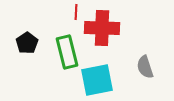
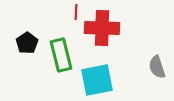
green rectangle: moved 6 px left, 3 px down
gray semicircle: moved 12 px right
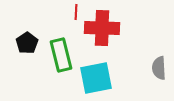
gray semicircle: moved 2 px right, 1 px down; rotated 15 degrees clockwise
cyan square: moved 1 px left, 2 px up
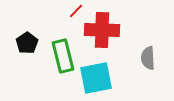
red line: moved 1 px up; rotated 42 degrees clockwise
red cross: moved 2 px down
green rectangle: moved 2 px right, 1 px down
gray semicircle: moved 11 px left, 10 px up
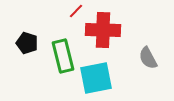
red cross: moved 1 px right
black pentagon: rotated 20 degrees counterclockwise
gray semicircle: rotated 25 degrees counterclockwise
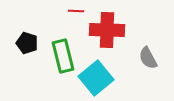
red line: rotated 49 degrees clockwise
red cross: moved 4 px right
cyan square: rotated 28 degrees counterclockwise
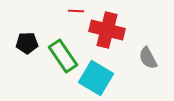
red cross: rotated 12 degrees clockwise
black pentagon: rotated 20 degrees counterclockwise
green rectangle: rotated 20 degrees counterclockwise
cyan square: rotated 20 degrees counterclockwise
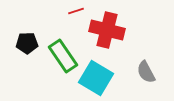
red line: rotated 21 degrees counterclockwise
gray semicircle: moved 2 px left, 14 px down
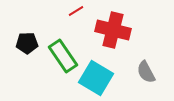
red line: rotated 14 degrees counterclockwise
red cross: moved 6 px right
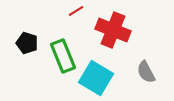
red cross: rotated 8 degrees clockwise
black pentagon: rotated 20 degrees clockwise
green rectangle: rotated 12 degrees clockwise
